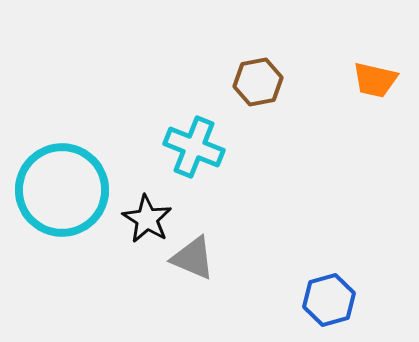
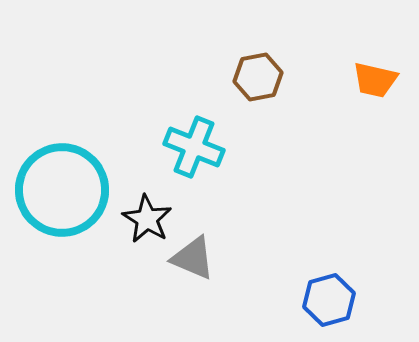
brown hexagon: moved 5 px up
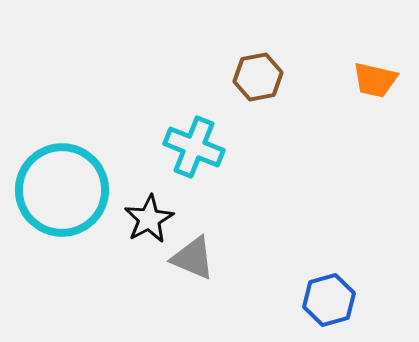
black star: moved 2 px right; rotated 12 degrees clockwise
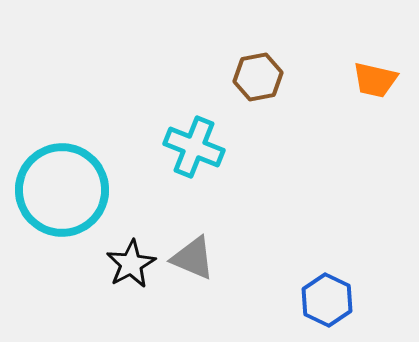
black star: moved 18 px left, 45 px down
blue hexagon: moved 2 px left; rotated 18 degrees counterclockwise
